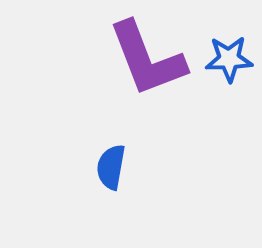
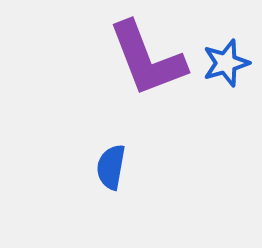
blue star: moved 3 px left, 4 px down; rotated 15 degrees counterclockwise
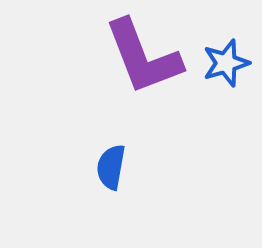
purple L-shape: moved 4 px left, 2 px up
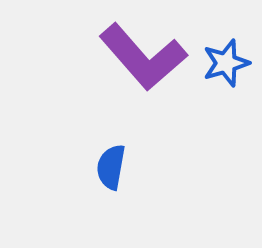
purple L-shape: rotated 20 degrees counterclockwise
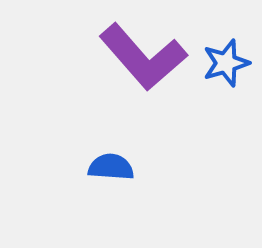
blue semicircle: rotated 84 degrees clockwise
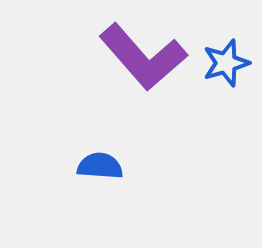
blue semicircle: moved 11 px left, 1 px up
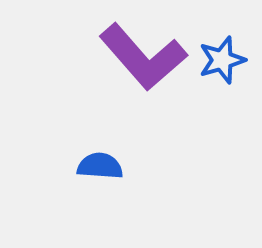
blue star: moved 4 px left, 3 px up
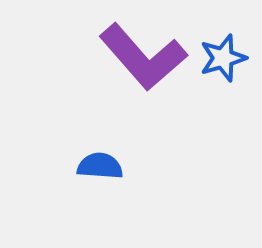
blue star: moved 1 px right, 2 px up
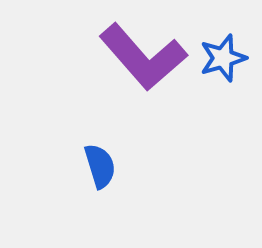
blue semicircle: rotated 69 degrees clockwise
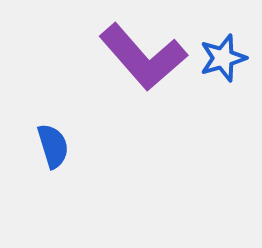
blue semicircle: moved 47 px left, 20 px up
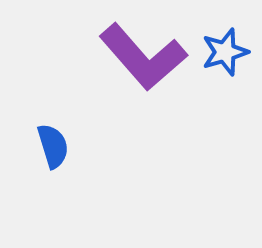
blue star: moved 2 px right, 6 px up
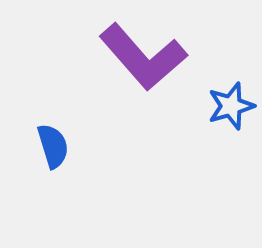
blue star: moved 6 px right, 54 px down
